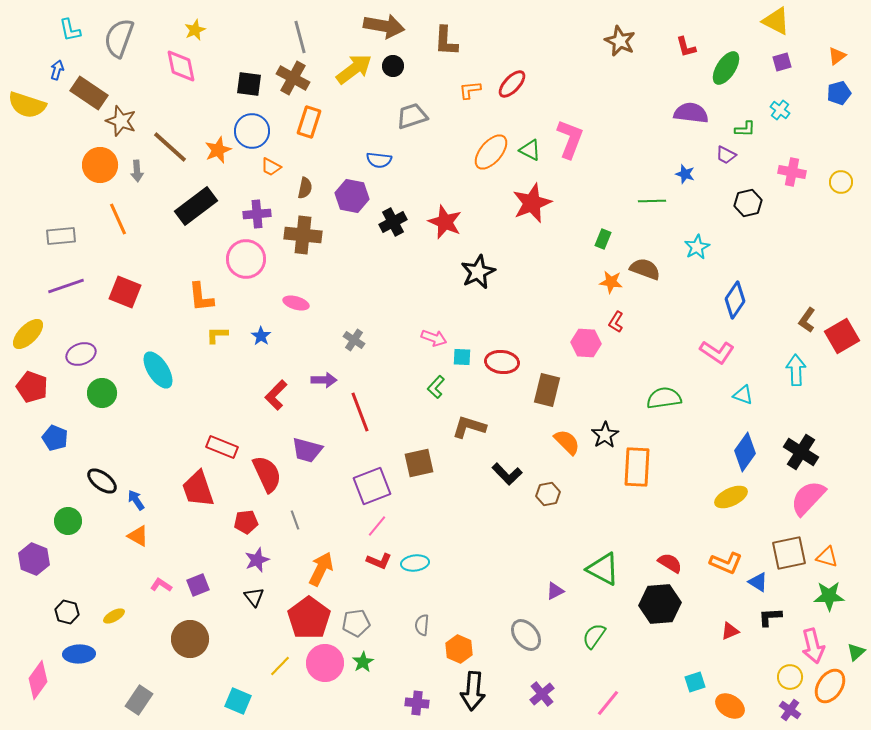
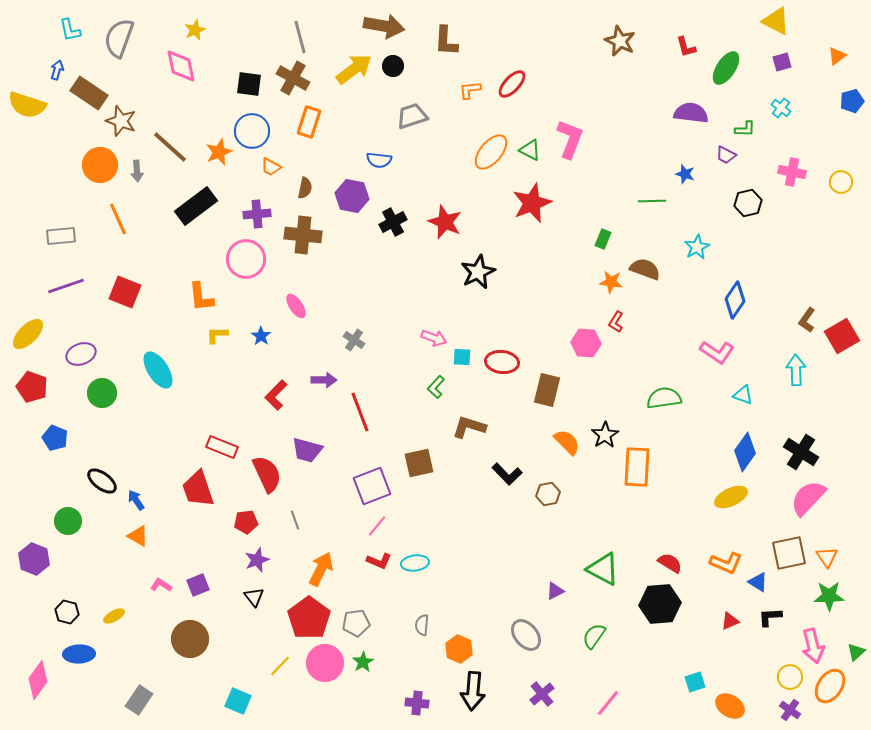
blue pentagon at (839, 93): moved 13 px right, 8 px down
cyan cross at (780, 110): moved 1 px right, 2 px up
orange star at (218, 150): moved 1 px right, 2 px down
pink ellipse at (296, 303): moved 3 px down; rotated 40 degrees clockwise
orange triangle at (827, 557): rotated 40 degrees clockwise
red triangle at (730, 631): moved 10 px up
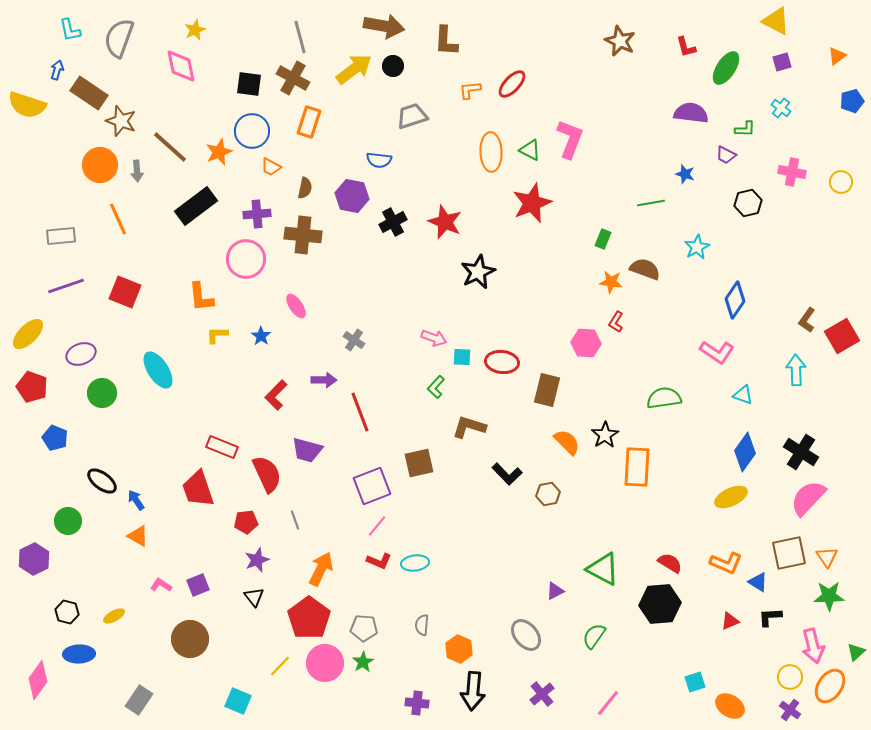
orange ellipse at (491, 152): rotated 42 degrees counterclockwise
green line at (652, 201): moved 1 px left, 2 px down; rotated 8 degrees counterclockwise
purple hexagon at (34, 559): rotated 12 degrees clockwise
gray pentagon at (356, 623): moved 8 px right, 5 px down; rotated 12 degrees clockwise
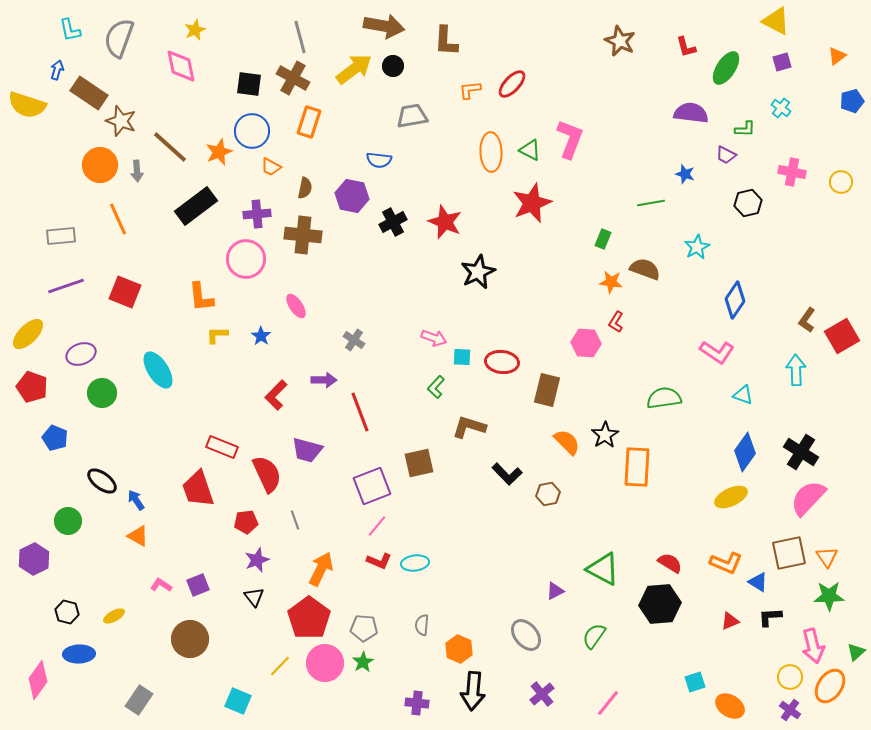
gray trapezoid at (412, 116): rotated 8 degrees clockwise
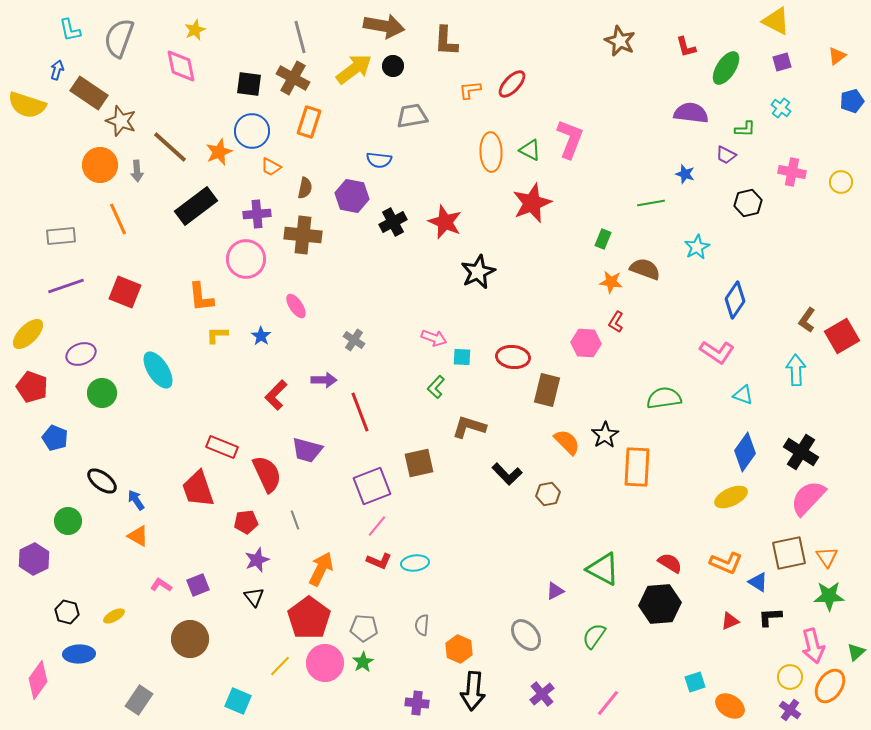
red ellipse at (502, 362): moved 11 px right, 5 px up
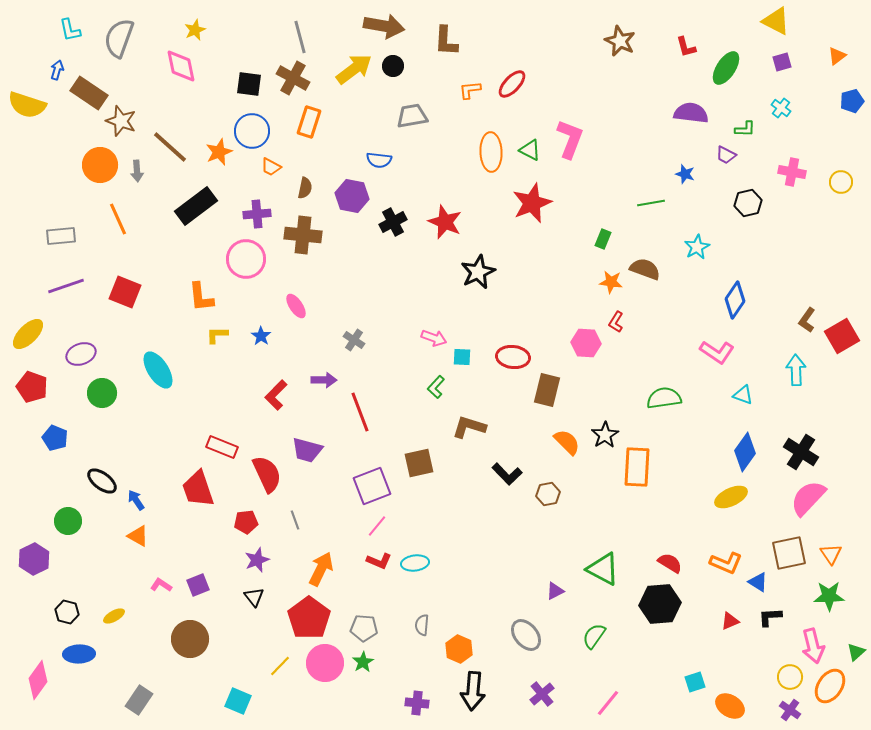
orange triangle at (827, 557): moved 4 px right, 3 px up
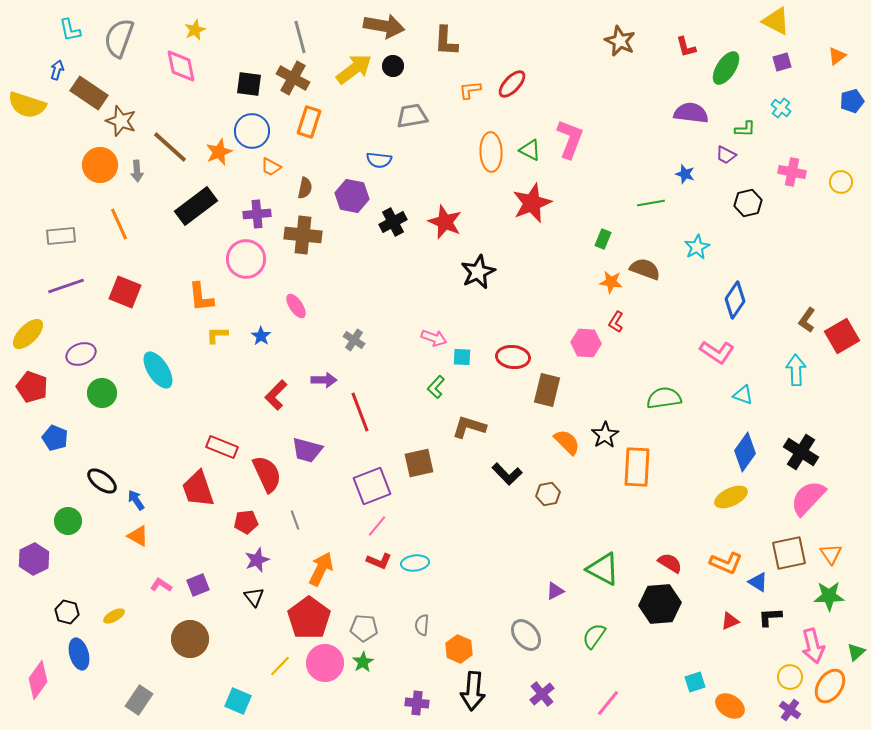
orange line at (118, 219): moved 1 px right, 5 px down
blue ellipse at (79, 654): rotated 76 degrees clockwise
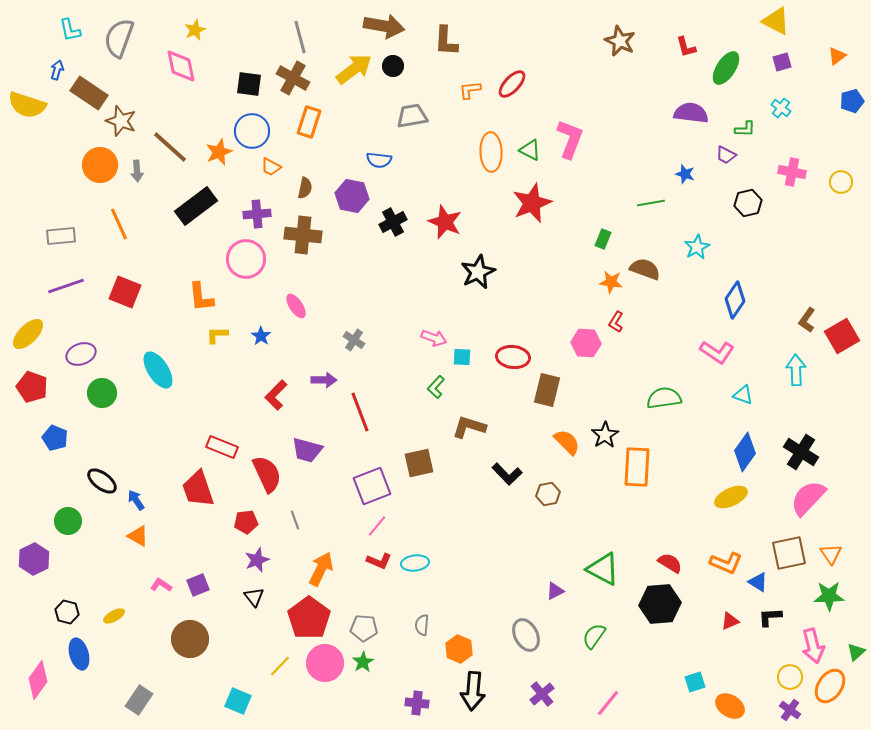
gray ellipse at (526, 635): rotated 12 degrees clockwise
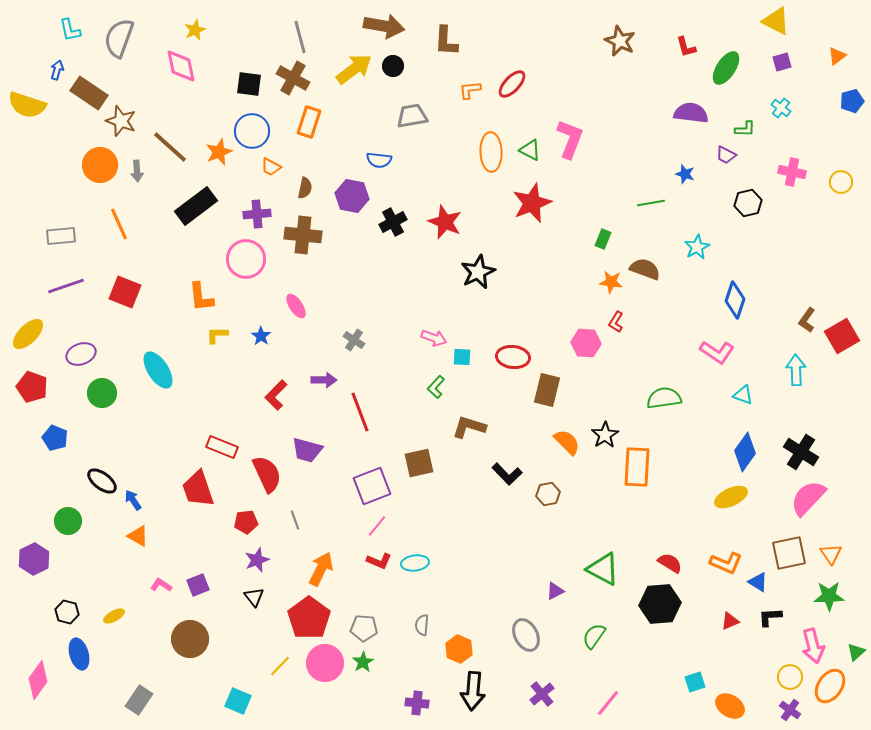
blue diamond at (735, 300): rotated 15 degrees counterclockwise
blue arrow at (136, 500): moved 3 px left
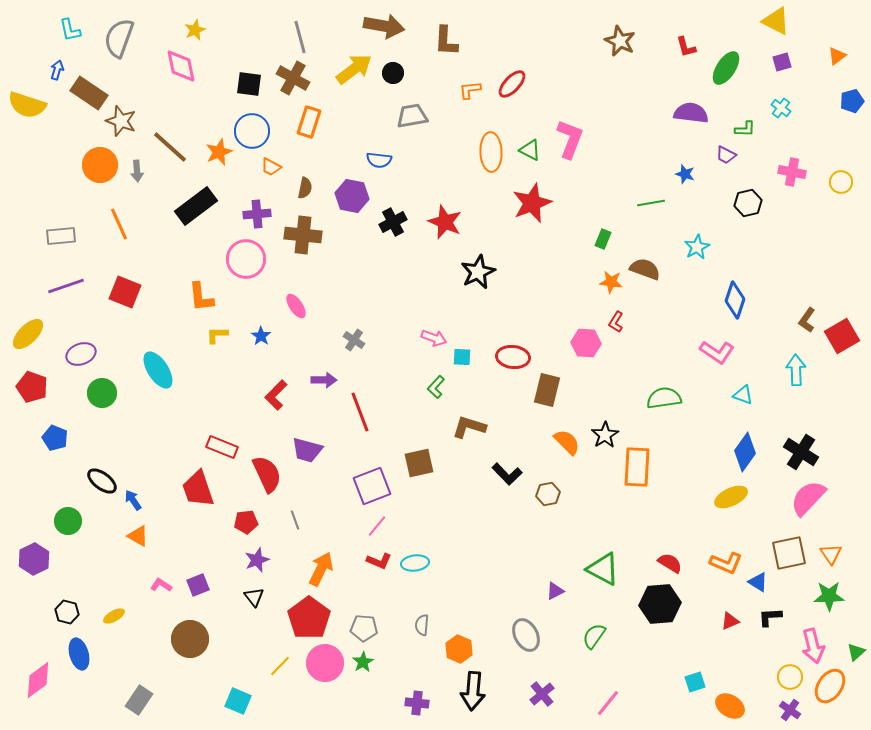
black circle at (393, 66): moved 7 px down
pink diamond at (38, 680): rotated 18 degrees clockwise
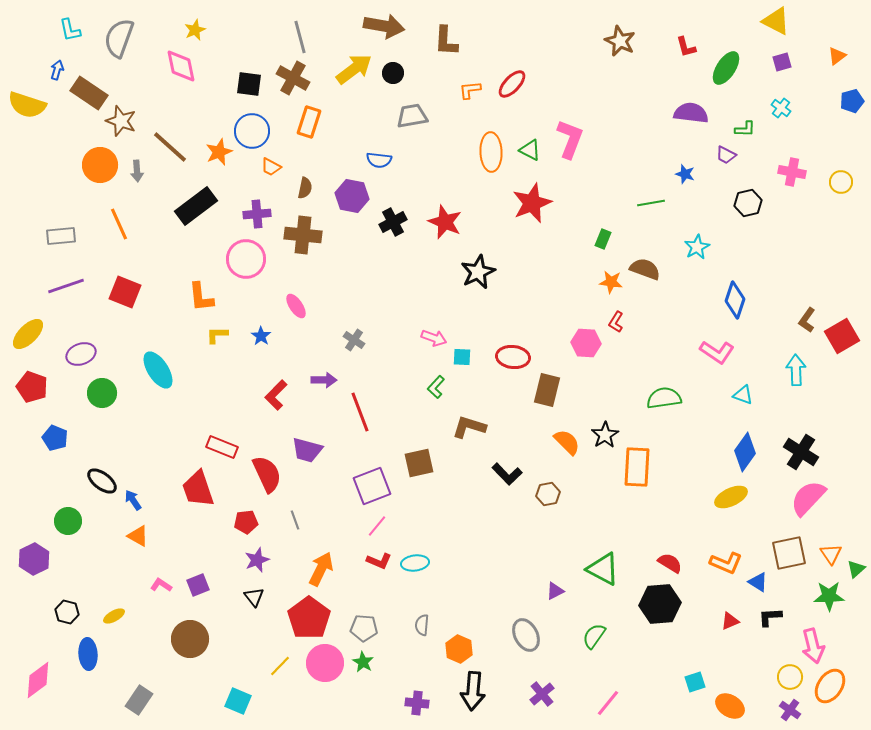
green triangle at (856, 652): moved 83 px up
blue ellipse at (79, 654): moved 9 px right; rotated 12 degrees clockwise
green star at (363, 662): rotated 10 degrees counterclockwise
